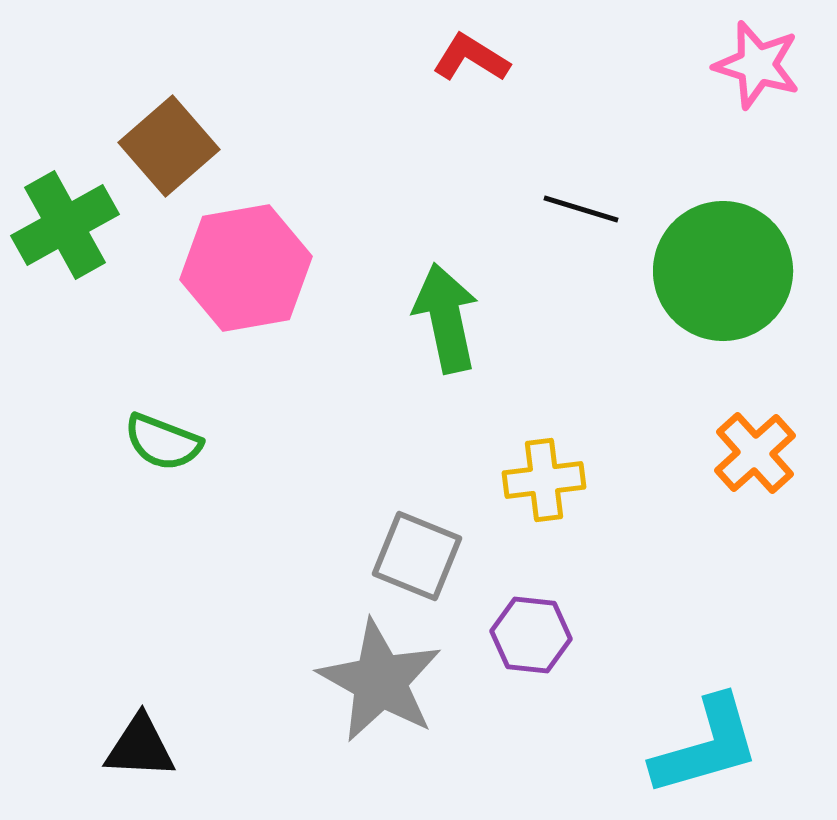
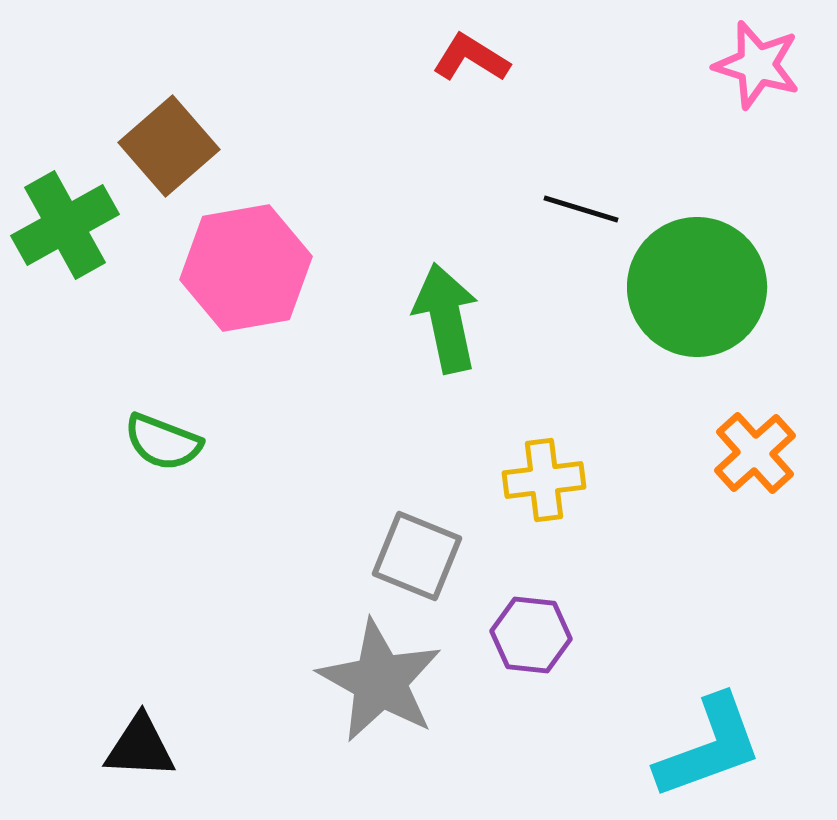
green circle: moved 26 px left, 16 px down
cyan L-shape: moved 3 px right, 1 px down; rotated 4 degrees counterclockwise
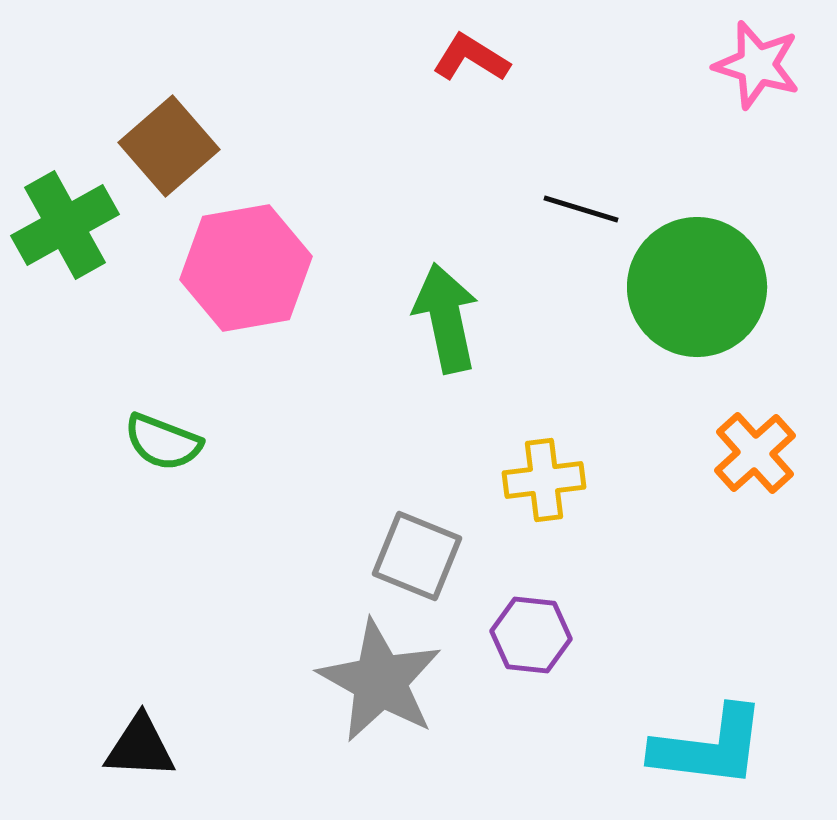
cyan L-shape: rotated 27 degrees clockwise
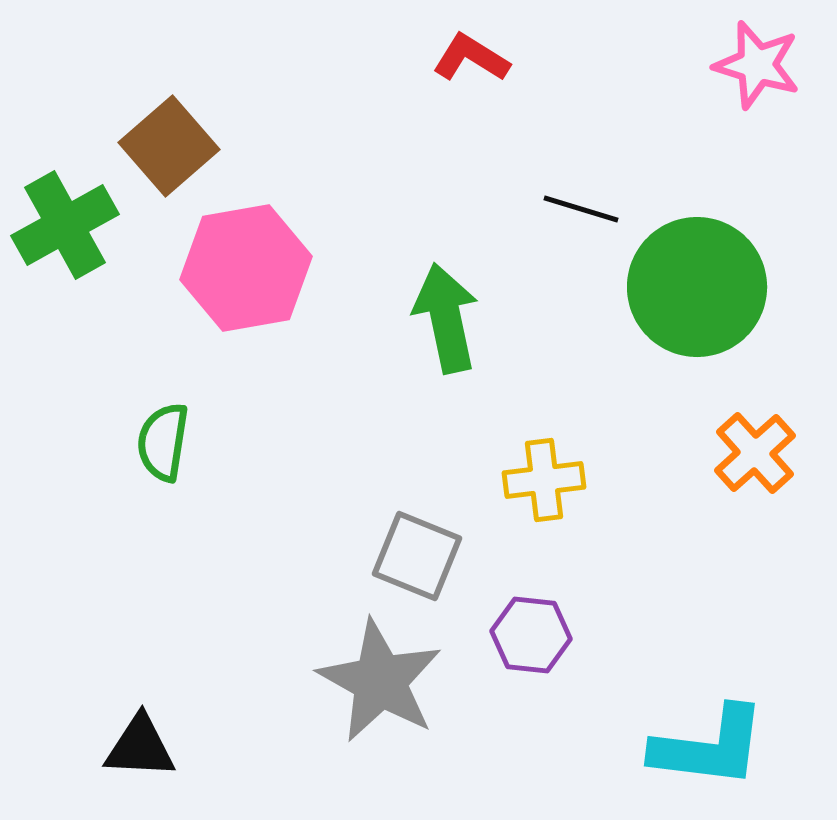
green semicircle: rotated 78 degrees clockwise
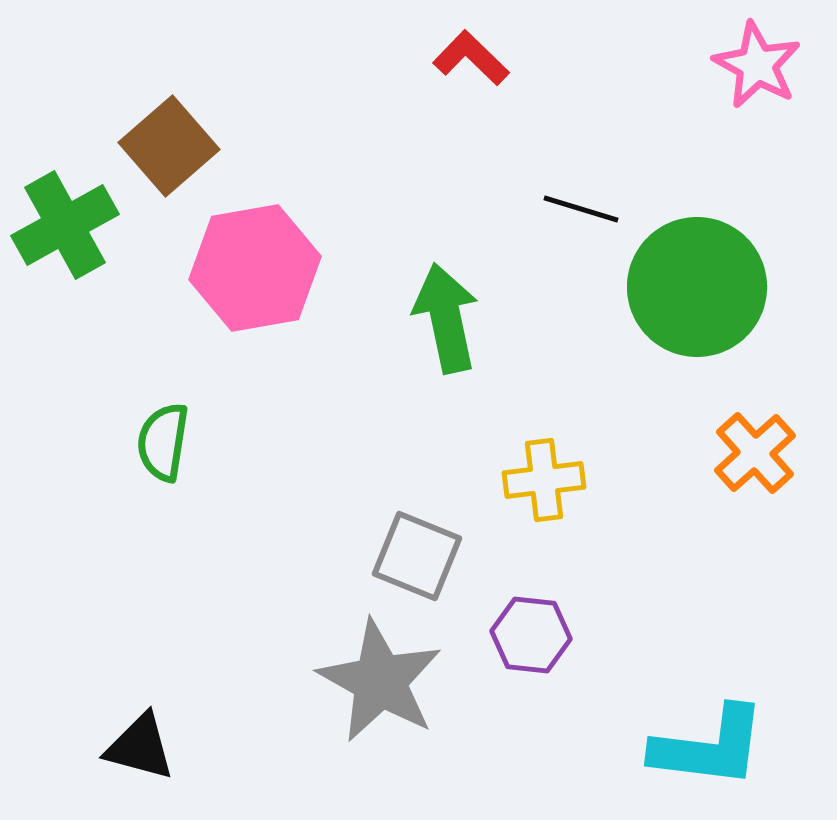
red L-shape: rotated 12 degrees clockwise
pink star: rotated 12 degrees clockwise
pink hexagon: moved 9 px right
black triangle: rotated 12 degrees clockwise
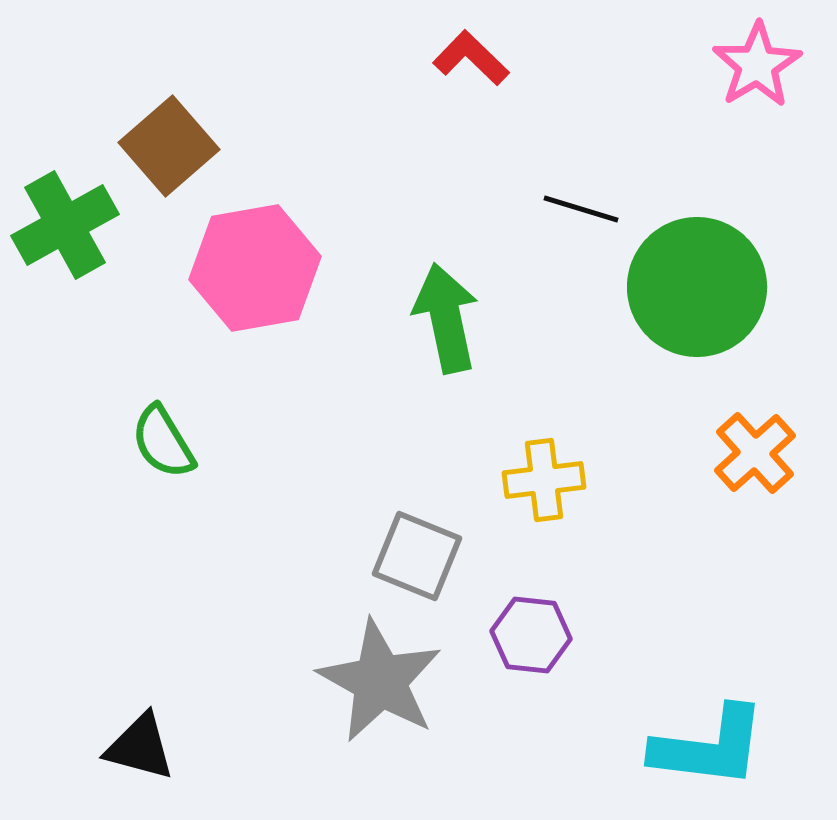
pink star: rotated 12 degrees clockwise
green semicircle: rotated 40 degrees counterclockwise
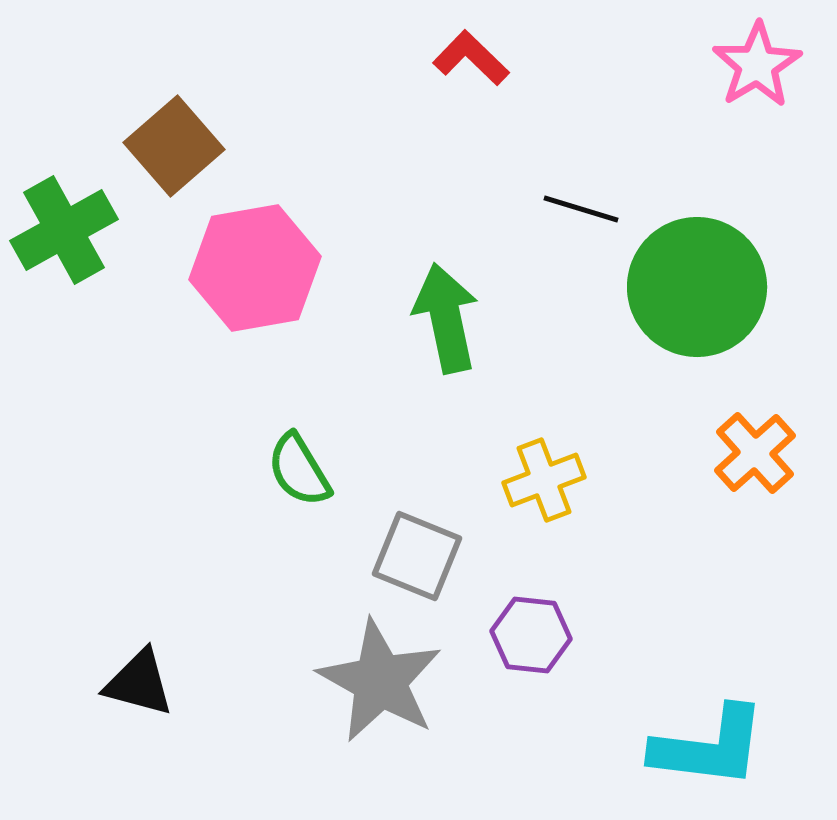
brown square: moved 5 px right
green cross: moved 1 px left, 5 px down
green semicircle: moved 136 px right, 28 px down
yellow cross: rotated 14 degrees counterclockwise
black triangle: moved 1 px left, 64 px up
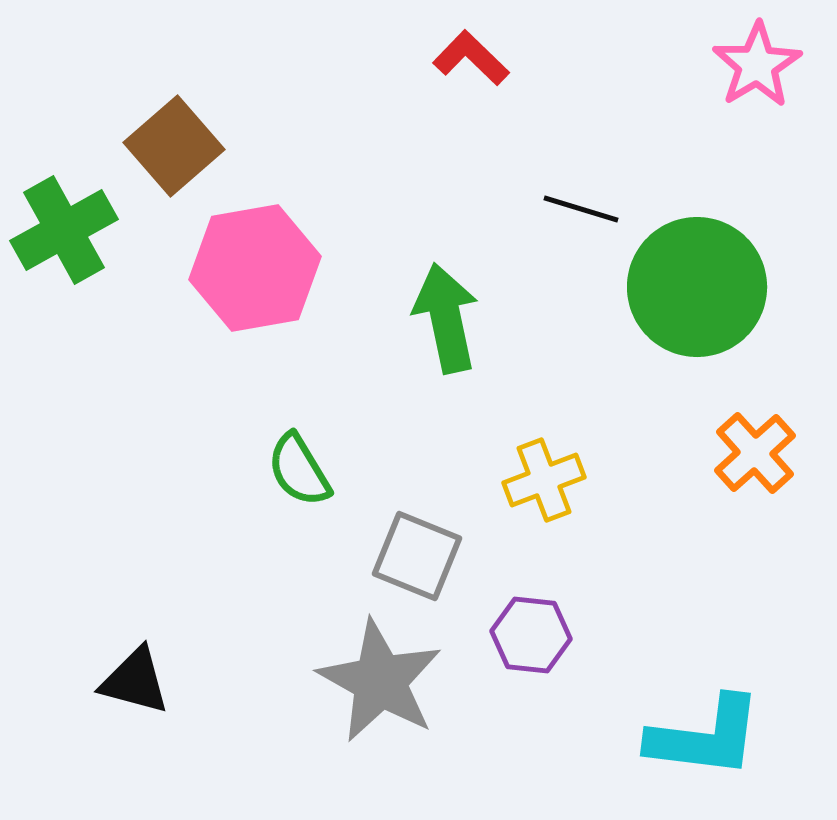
black triangle: moved 4 px left, 2 px up
cyan L-shape: moved 4 px left, 10 px up
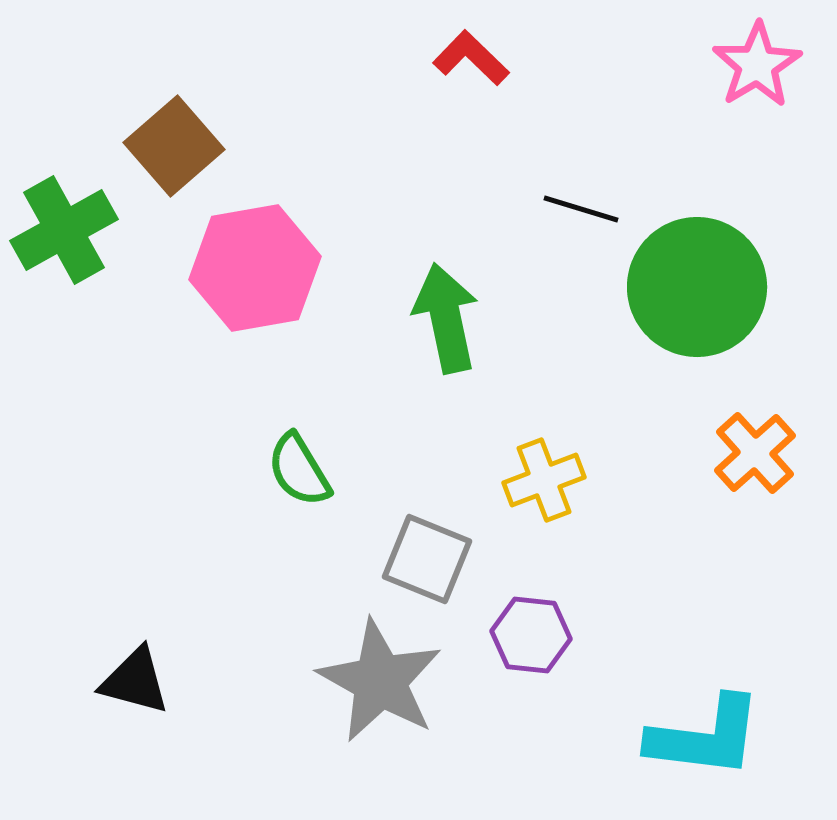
gray square: moved 10 px right, 3 px down
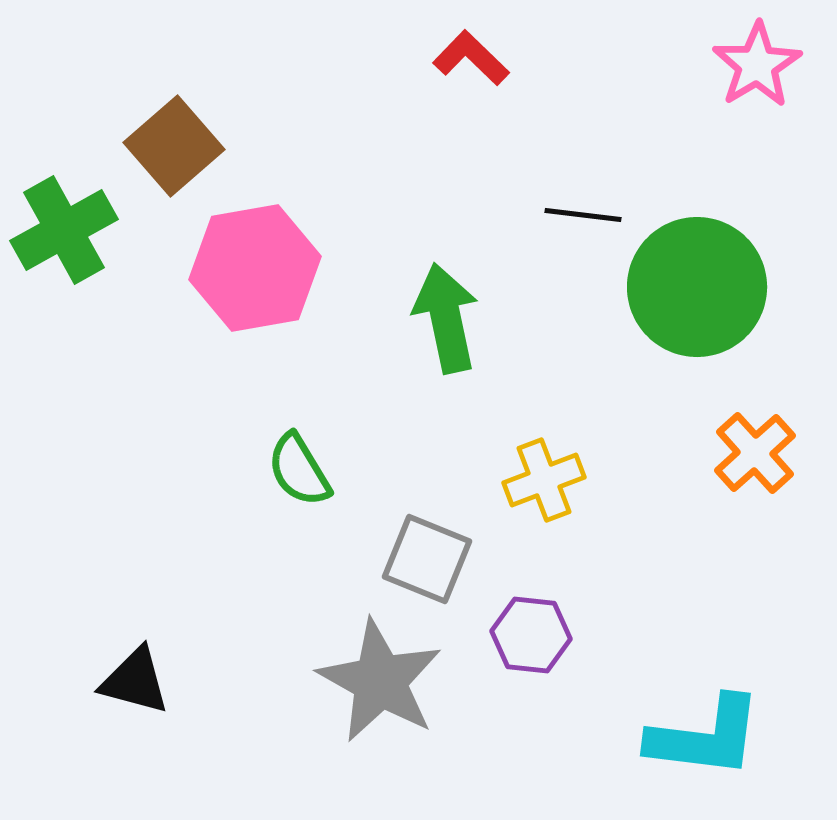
black line: moved 2 px right, 6 px down; rotated 10 degrees counterclockwise
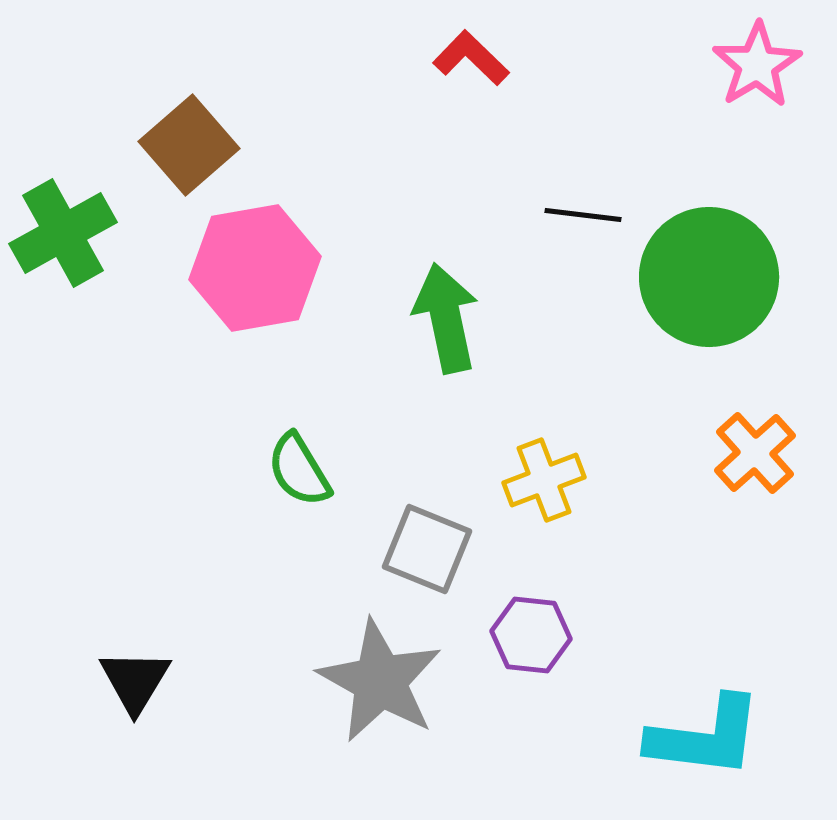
brown square: moved 15 px right, 1 px up
green cross: moved 1 px left, 3 px down
green circle: moved 12 px right, 10 px up
gray square: moved 10 px up
black triangle: rotated 46 degrees clockwise
